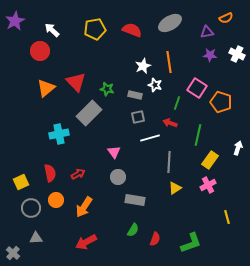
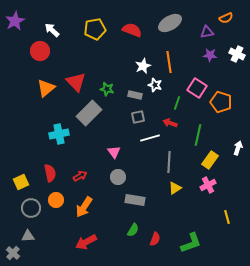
red arrow at (78, 174): moved 2 px right, 2 px down
gray triangle at (36, 238): moved 8 px left, 2 px up
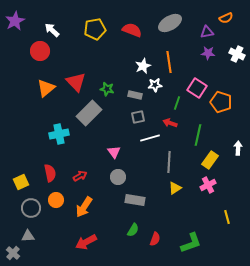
purple star at (210, 55): moved 2 px left, 2 px up
white star at (155, 85): rotated 24 degrees counterclockwise
white arrow at (238, 148): rotated 16 degrees counterclockwise
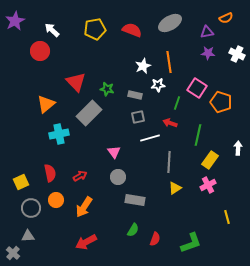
white star at (155, 85): moved 3 px right
orange triangle at (46, 88): moved 16 px down
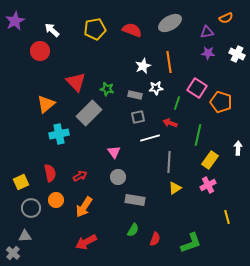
white star at (158, 85): moved 2 px left, 3 px down
gray triangle at (28, 236): moved 3 px left
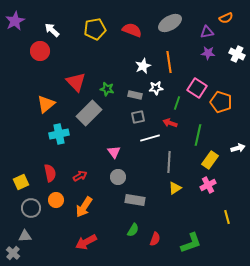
white arrow at (238, 148): rotated 72 degrees clockwise
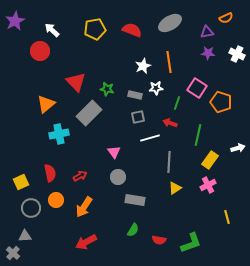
red semicircle at (155, 239): moved 4 px right, 1 px down; rotated 80 degrees clockwise
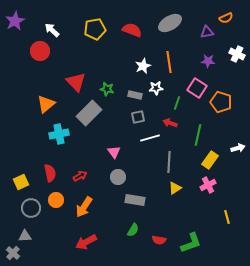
purple star at (208, 53): moved 8 px down
